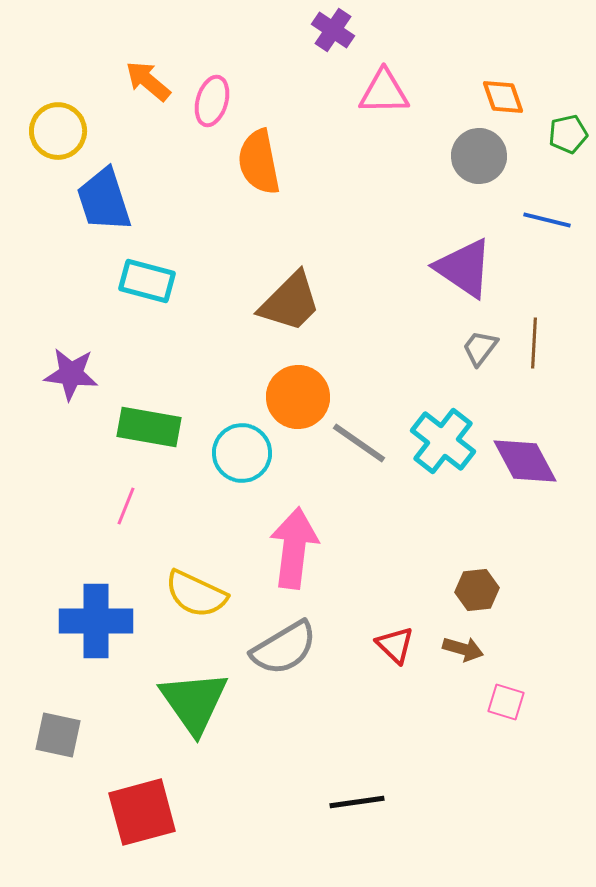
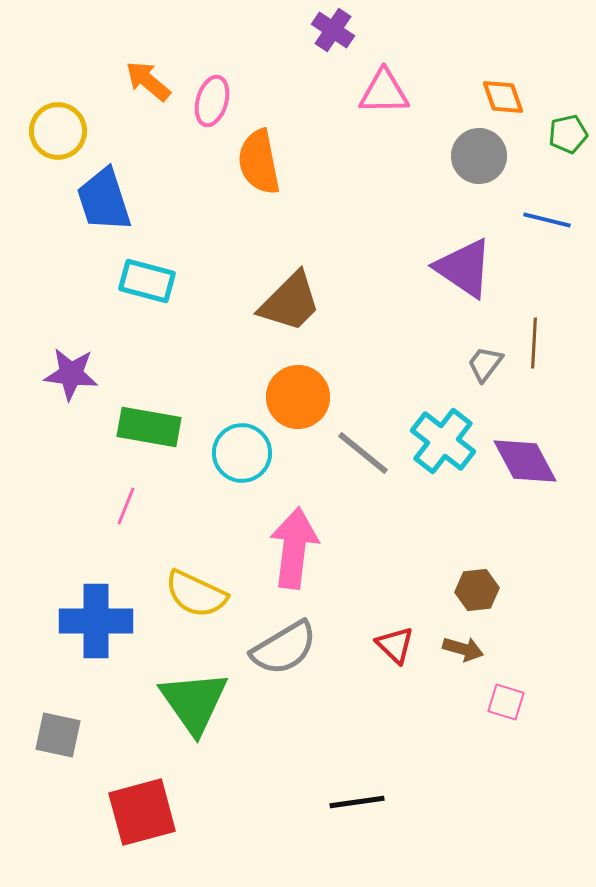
gray trapezoid: moved 5 px right, 16 px down
gray line: moved 4 px right, 10 px down; rotated 4 degrees clockwise
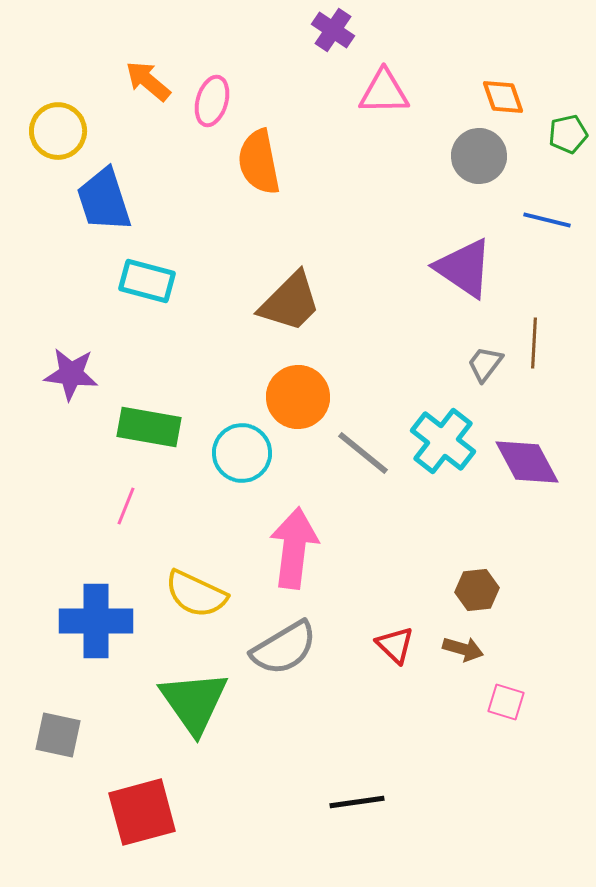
purple diamond: moved 2 px right, 1 px down
